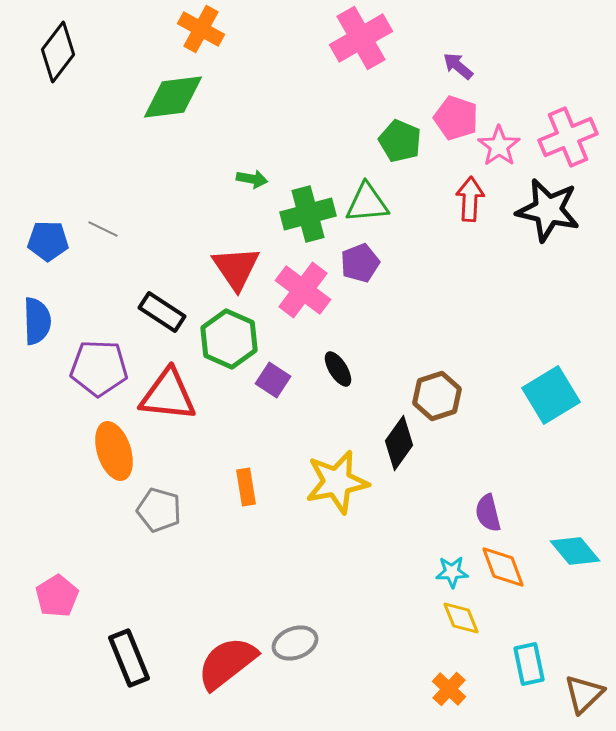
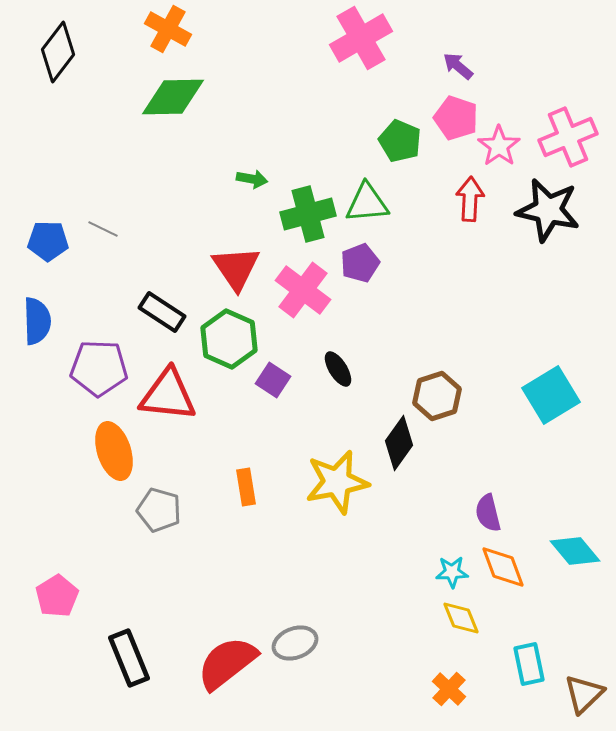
orange cross at (201, 29): moved 33 px left
green diamond at (173, 97): rotated 6 degrees clockwise
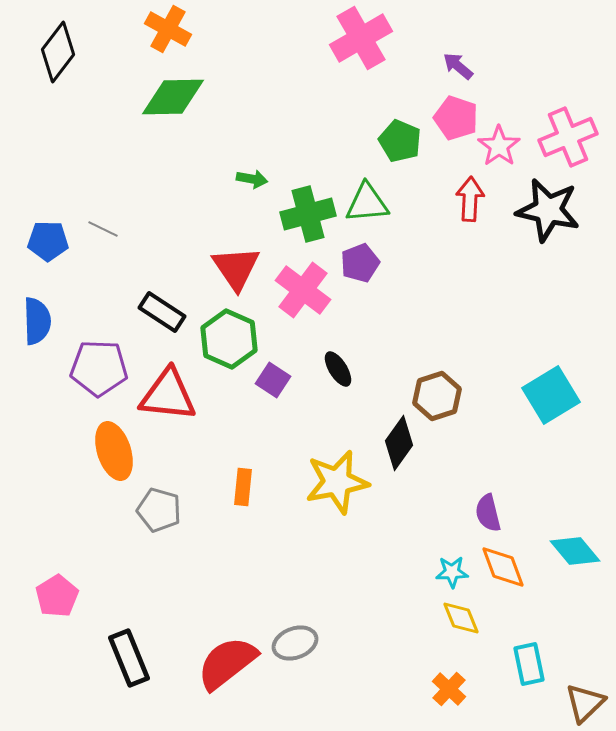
orange rectangle at (246, 487): moved 3 px left; rotated 15 degrees clockwise
brown triangle at (584, 694): moved 1 px right, 9 px down
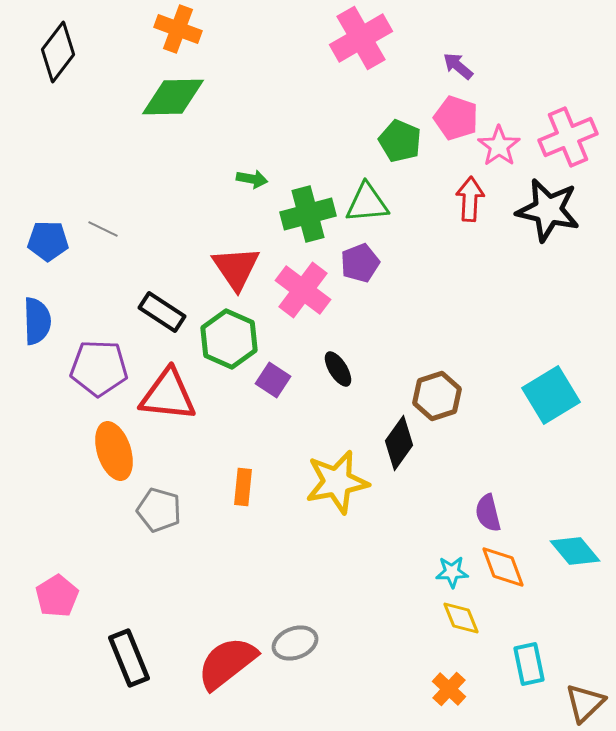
orange cross at (168, 29): moved 10 px right; rotated 9 degrees counterclockwise
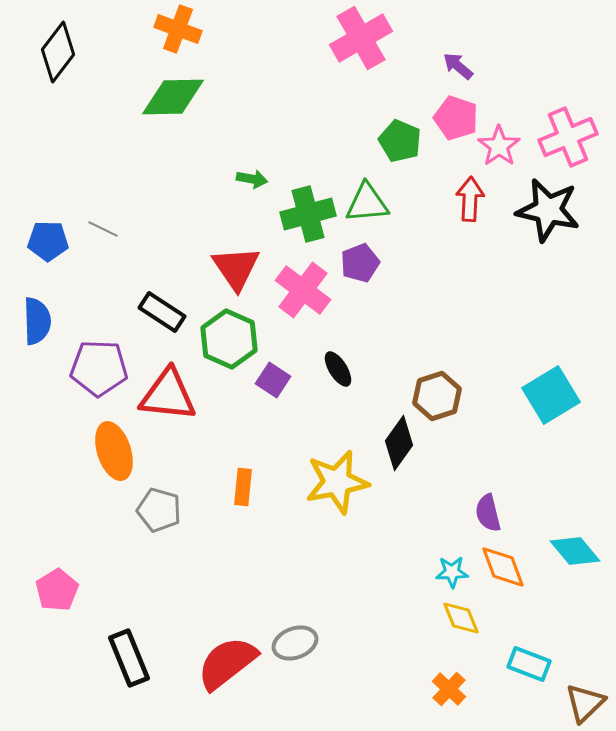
pink pentagon at (57, 596): moved 6 px up
cyan rectangle at (529, 664): rotated 57 degrees counterclockwise
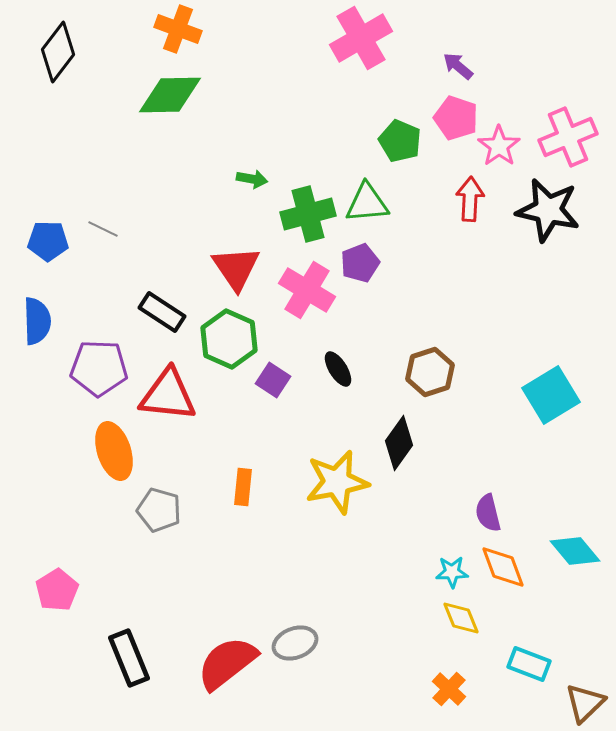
green diamond at (173, 97): moved 3 px left, 2 px up
pink cross at (303, 290): moved 4 px right; rotated 6 degrees counterclockwise
brown hexagon at (437, 396): moved 7 px left, 24 px up
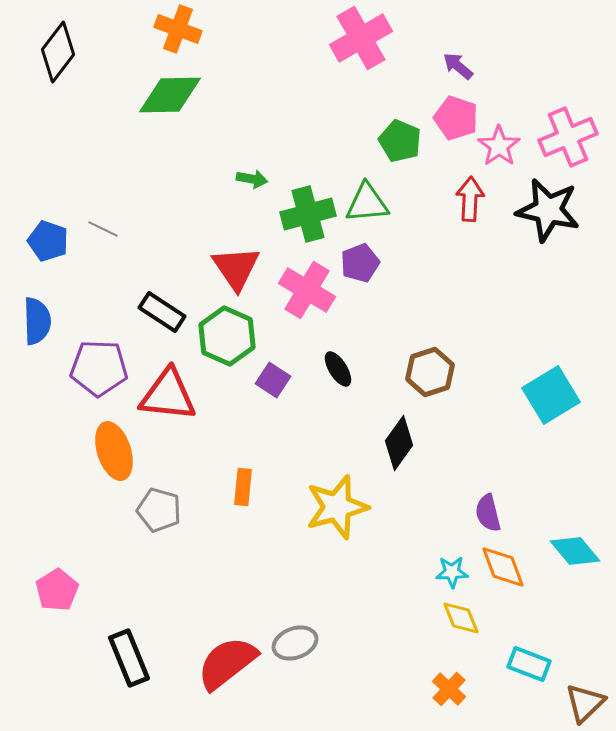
blue pentagon at (48, 241): rotated 18 degrees clockwise
green hexagon at (229, 339): moved 2 px left, 3 px up
yellow star at (337, 482): moved 25 px down; rotated 4 degrees counterclockwise
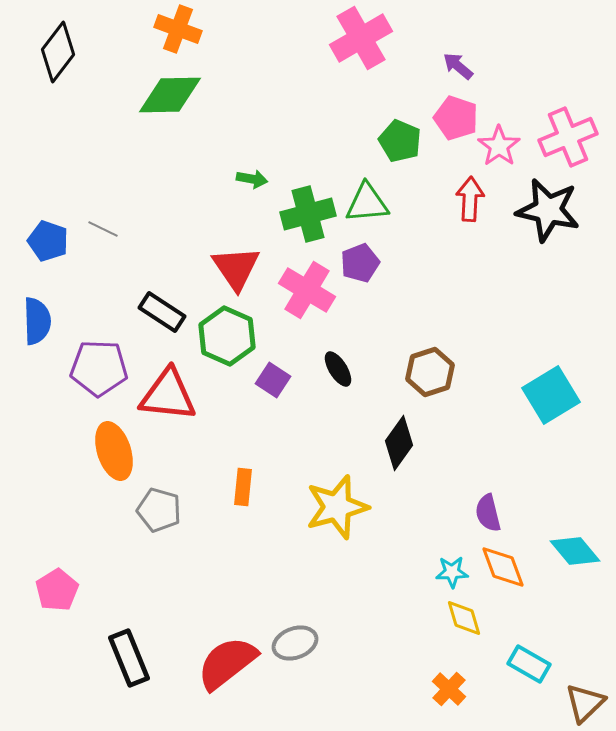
yellow diamond at (461, 618): moved 3 px right; rotated 6 degrees clockwise
cyan rectangle at (529, 664): rotated 9 degrees clockwise
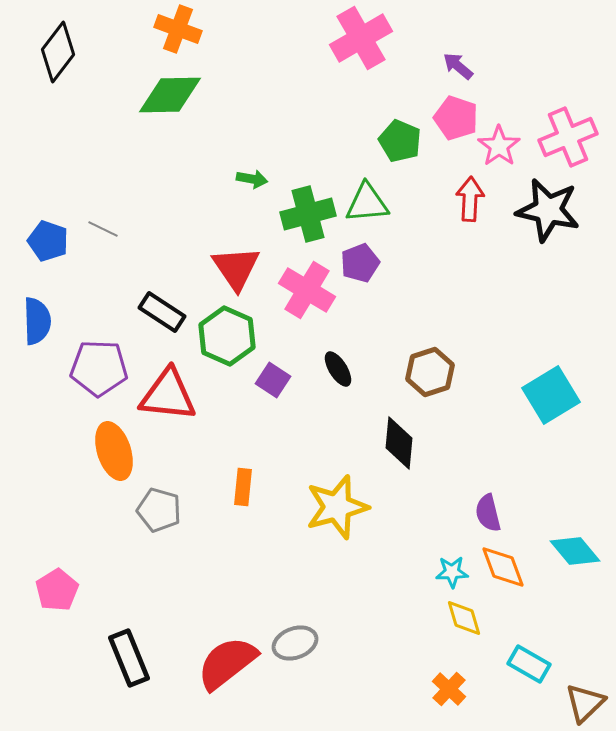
black diamond at (399, 443): rotated 30 degrees counterclockwise
